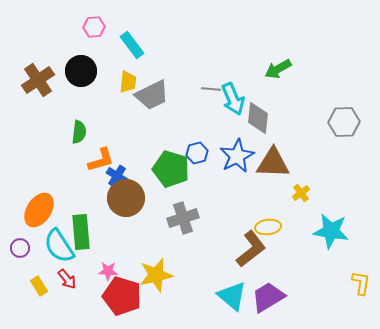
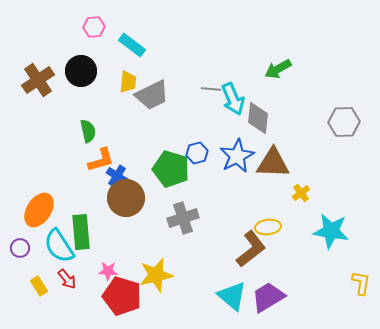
cyan rectangle: rotated 16 degrees counterclockwise
green semicircle: moved 9 px right, 1 px up; rotated 20 degrees counterclockwise
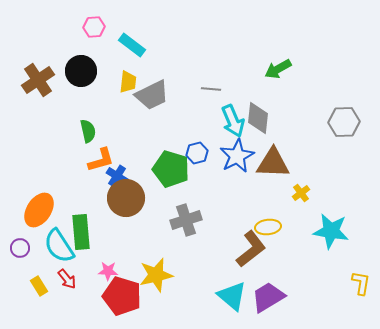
cyan arrow: moved 22 px down
gray cross: moved 3 px right, 2 px down
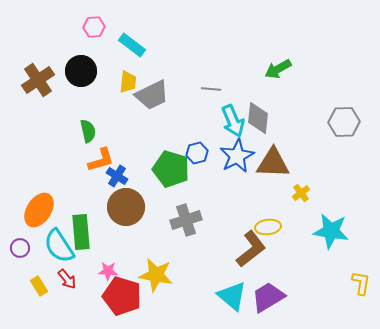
brown circle: moved 9 px down
yellow star: rotated 24 degrees clockwise
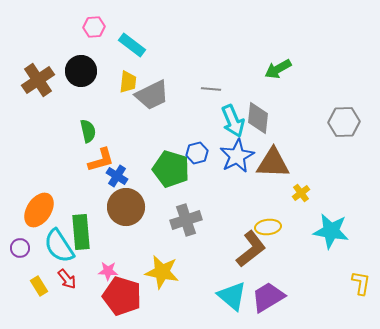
yellow star: moved 6 px right, 3 px up
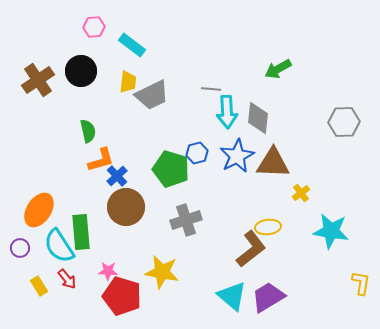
cyan arrow: moved 6 px left, 9 px up; rotated 20 degrees clockwise
blue cross: rotated 15 degrees clockwise
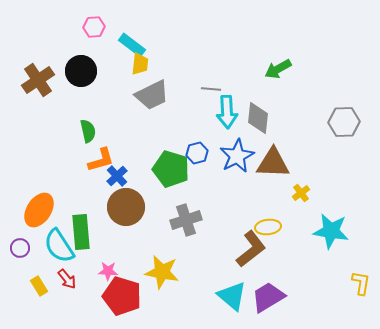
yellow trapezoid: moved 12 px right, 18 px up
